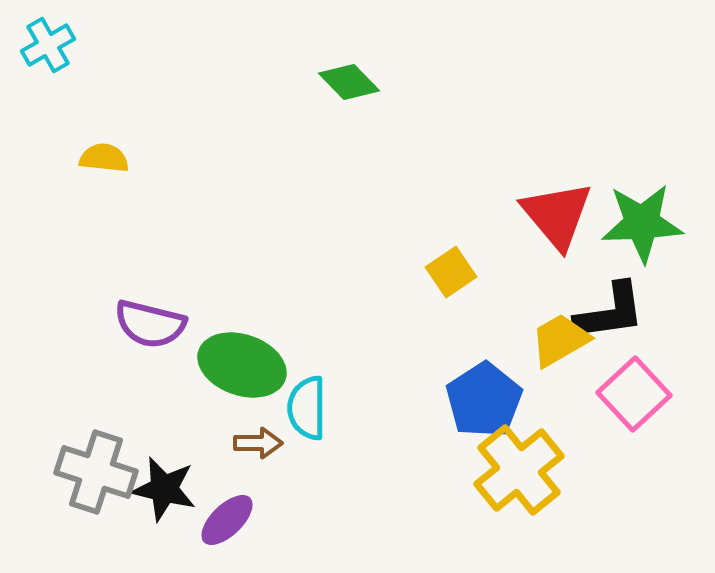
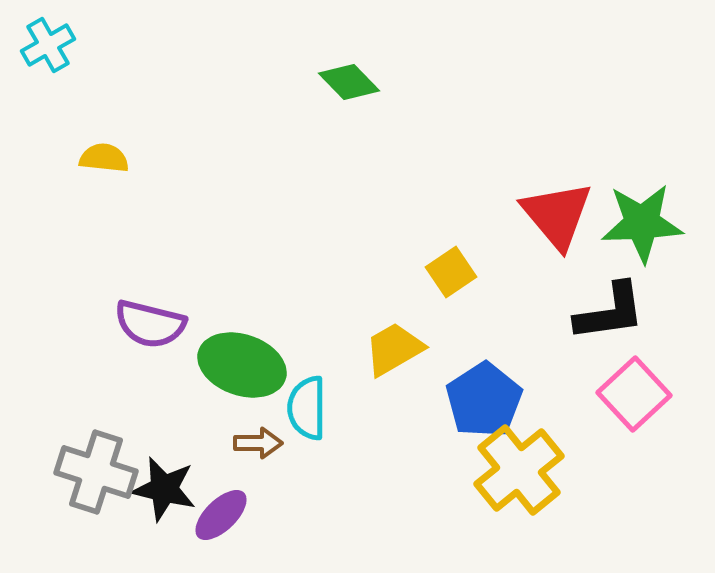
yellow trapezoid: moved 166 px left, 9 px down
purple ellipse: moved 6 px left, 5 px up
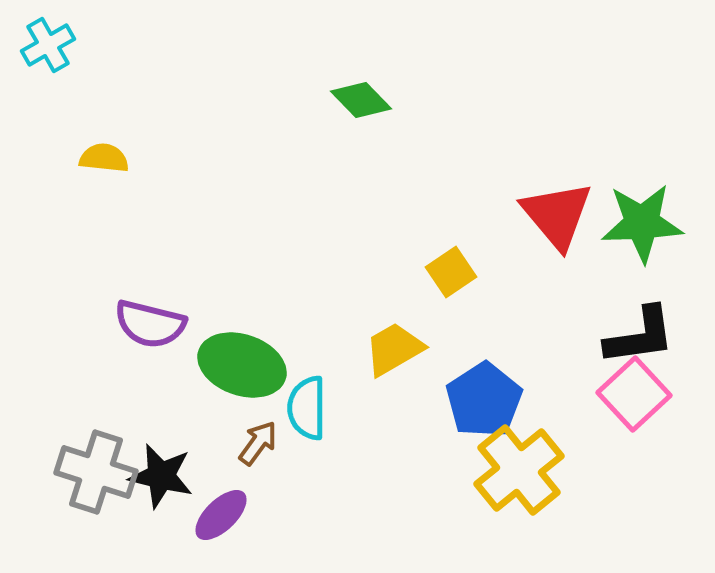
green diamond: moved 12 px right, 18 px down
black L-shape: moved 30 px right, 24 px down
brown arrow: rotated 54 degrees counterclockwise
black star: moved 3 px left, 13 px up
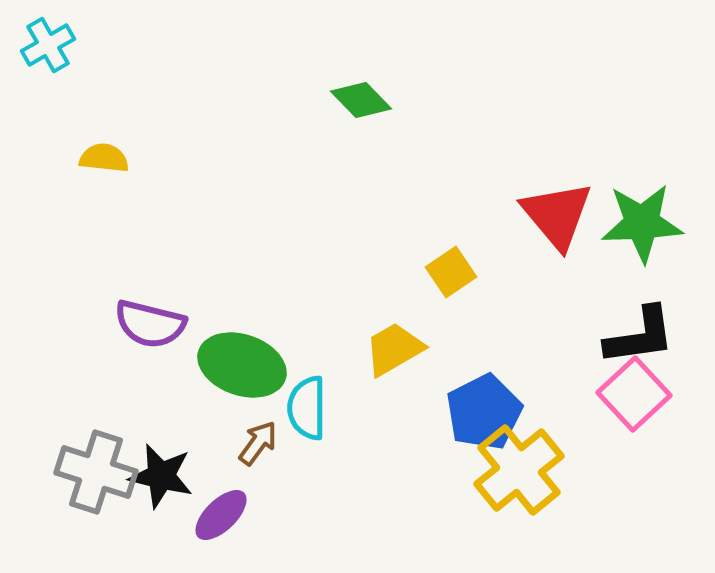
blue pentagon: moved 12 px down; rotated 6 degrees clockwise
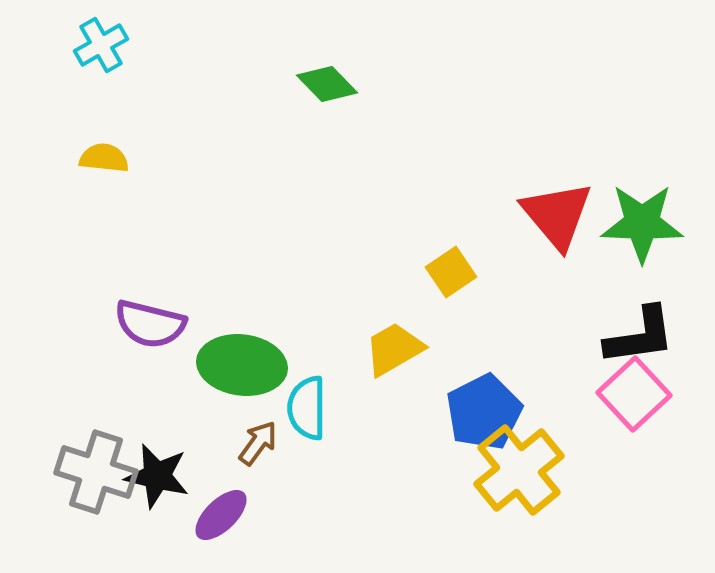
cyan cross: moved 53 px right
green diamond: moved 34 px left, 16 px up
green star: rotated 4 degrees clockwise
green ellipse: rotated 12 degrees counterclockwise
black star: moved 4 px left
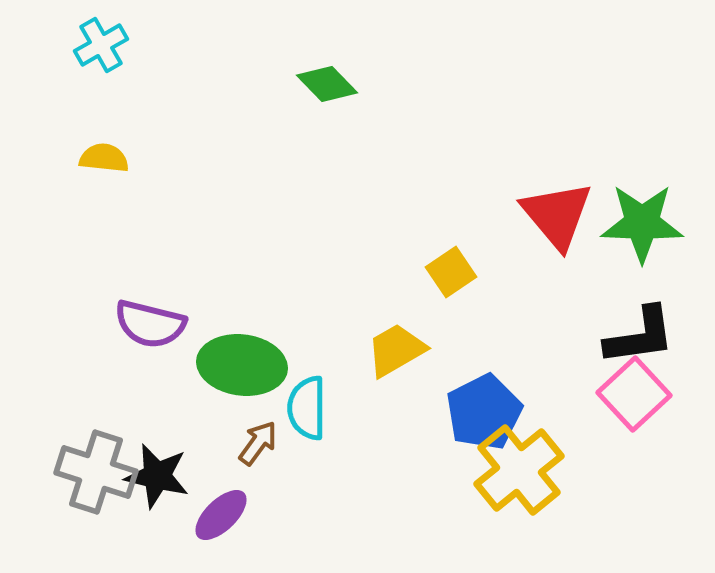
yellow trapezoid: moved 2 px right, 1 px down
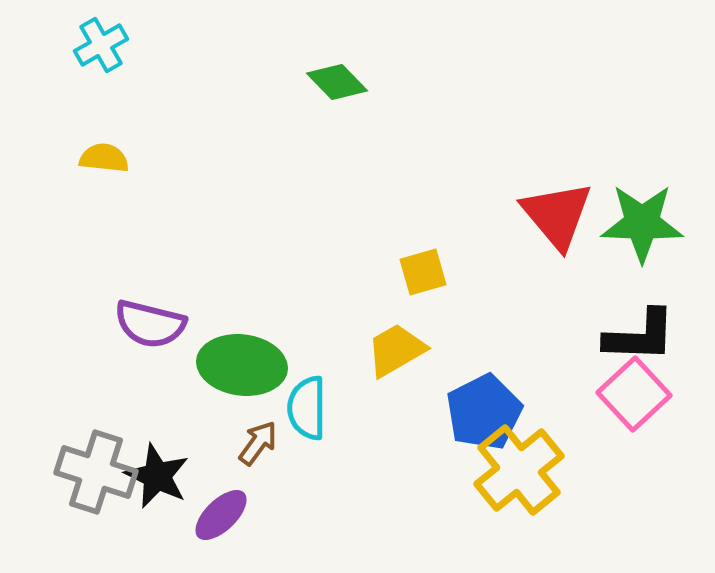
green diamond: moved 10 px right, 2 px up
yellow square: moved 28 px left; rotated 18 degrees clockwise
black L-shape: rotated 10 degrees clockwise
black star: rotated 12 degrees clockwise
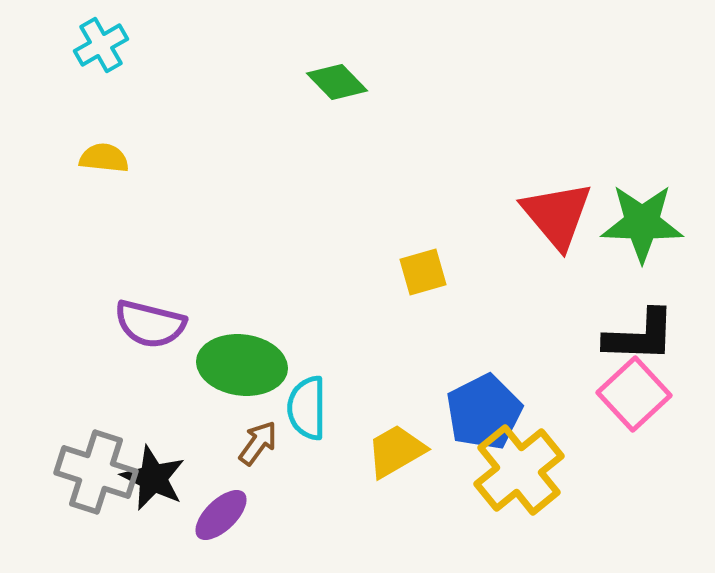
yellow trapezoid: moved 101 px down
black star: moved 4 px left, 2 px down
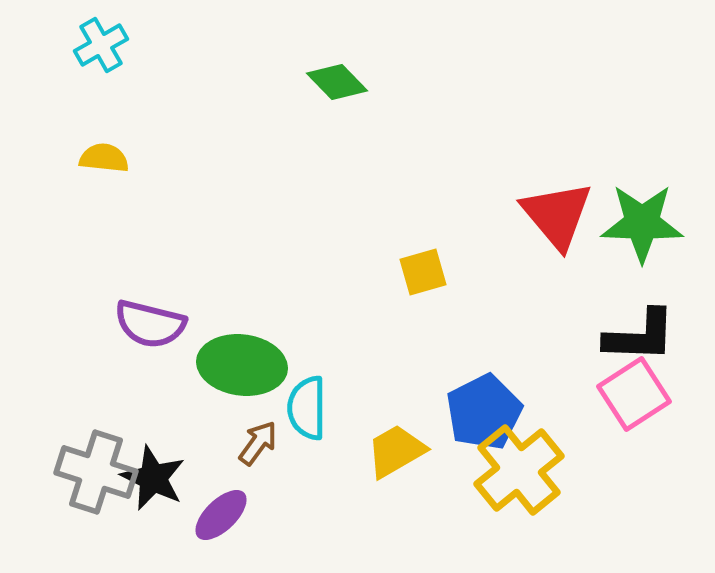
pink square: rotated 10 degrees clockwise
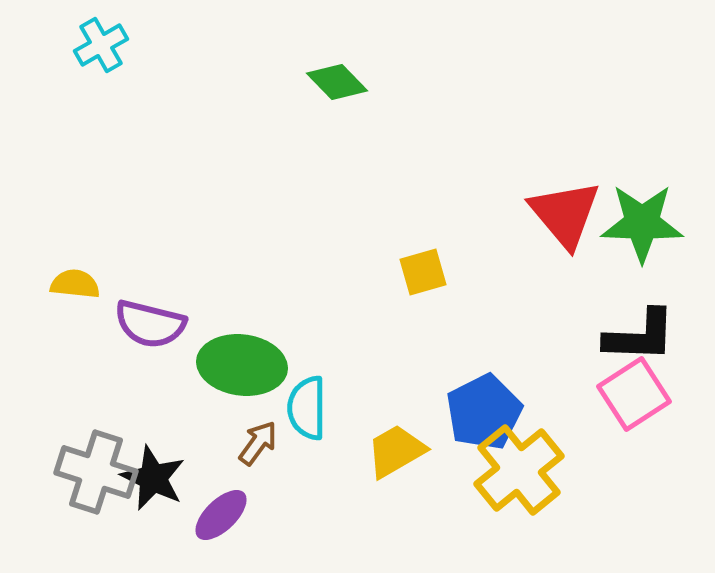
yellow semicircle: moved 29 px left, 126 px down
red triangle: moved 8 px right, 1 px up
